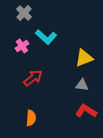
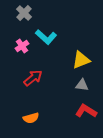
yellow triangle: moved 3 px left, 2 px down
orange semicircle: rotated 70 degrees clockwise
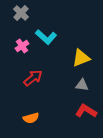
gray cross: moved 3 px left
yellow triangle: moved 2 px up
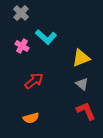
pink cross: rotated 24 degrees counterclockwise
red arrow: moved 1 px right, 3 px down
gray triangle: moved 1 px up; rotated 32 degrees clockwise
red L-shape: rotated 35 degrees clockwise
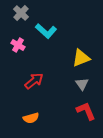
cyan L-shape: moved 6 px up
pink cross: moved 4 px left, 1 px up
gray triangle: rotated 16 degrees clockwise
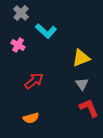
red L-shape: moved 3 px right, 3 px up
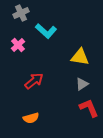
gray cross: rotated 21 degrees clockwise
pink cross: rotated 16 degrees clockwise
yellow triangle: moved 1 px left, 1 px up; rotated 30 degrees clockwise
gray triangle: rotated 32 degrees clockwise
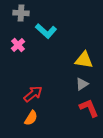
gray cross: rotated 28 degrees clockwise
yellow triangle: moved 4 px right, 3 px down
red arrow: moved 1 px left, 13 px down
orange semicircle: rotated 42 degrees counterclockwise
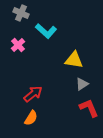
gray cross: rotated 21 degrees clockwise
yellow triangle: moved 10 px left
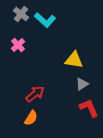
gray cross: moved 1 px down; rotated 14 degrees clockwise
cyan L-shape: moved 1 px left, 11 px up
red arrow: moved 2 px right
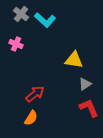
pink cross: moved 2 px left, 1 px up; rotated 24 degrees counterclockwise
gray triangle: moved 3 px right
